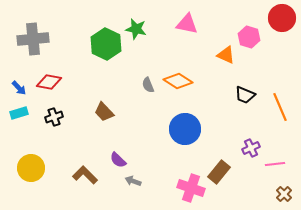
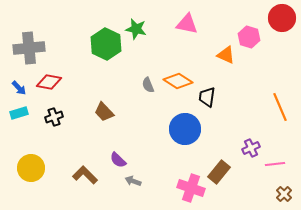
gray cross: moved 4 px left, 9 px down
black trapezoid: moved 38 px left, 2 px down; rotated 75 degrees clockwise
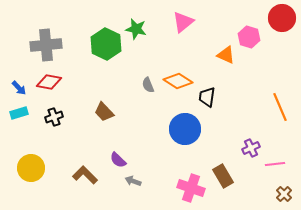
pink triangle: moved 4 px left, 2 px up; rotated 50 degrees counterclockwise
gray cross: moved 17 px right, 3 px up
brown rectangle: moved 4 px right, 4 px down; rotated 70 degrees counterclockwise
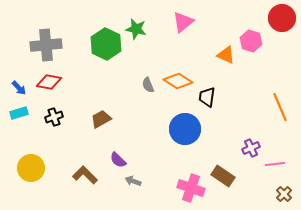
pink hexagon: moved 2 px right, 4 px down
brown trapezoid: moved 3 px left, 7 px down; rotated 105 degrees clockwise
brown rectangle: rotated 25 degrees counterclockwise
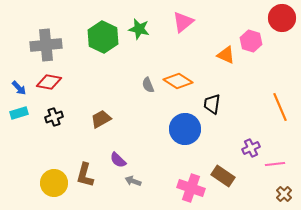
green star: moved 3 px right
green hexagon: moved 3 px left, 7 px up
black trapezoid: moved 5 px right, 7 px down
yellow circle: moved 23 px right, 15 px down
brown L-shape: rotated 120 degrees counterclockwise
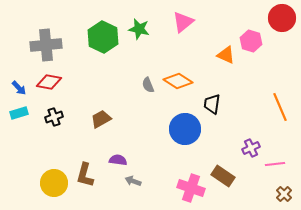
purple semicircle: rotated 144 degrees clockwise
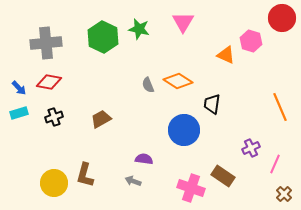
pink triangle: rotated 20 degrees counterclockwise
gray cross: moved 2 px up
blue circle: moved 1 px left, 1 px down
purple semicircle: moved 26 px right, 1 px up
pink line: rotated 60 degrees counterclockwise
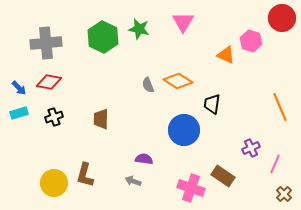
brown trapezoid: rotated 60 degrees counterclockwise
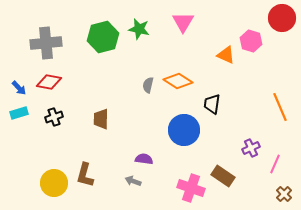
green hexagon: rotated 20 degrees clockwise
gray semicircle: rotated 35 degrees clockwise
